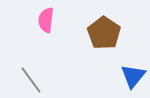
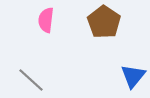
brown pentagon: moved 11 px up
gray line: rotated 12 degrees counterclockwise
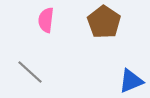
blue triangle: moved 2 px left, 5 px down; rotated 28 degrees clockwise
gray line: moved 1 px left, 8 px up
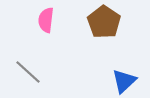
gray line: moved 2 px left
blue triangle: moved 7 px left; rotated 20 degrees counterclockwise
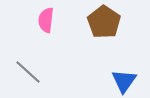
blue triangle: rotated 12 degrees counterclockwise
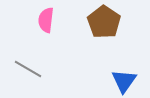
gray line: moved 3 px up; rotated 12 degrees counterclockwise
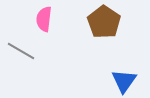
pink semicircle: moved 2 px left, 1 px up
gray line: moved 7 px left, 18 px up
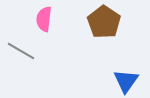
blue triangle: moved 2 px right
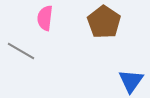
pink semicircle: moved 1 px right, 1 px up
blue triangle: moved 5 px right
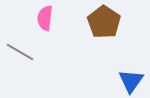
gray line: moved 1 px left, 1 px down
